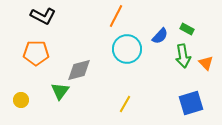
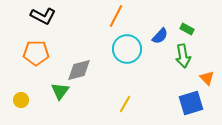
orange triangle: moved 1 px right, 15 px down
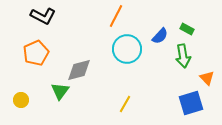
orange pentagon: rotated 25 degrees counterclockwise
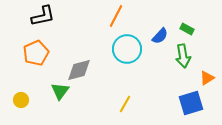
black L-shape: rotated 40 degrees counterclockwise
orange triangle: rotated 42 degrees clockwise
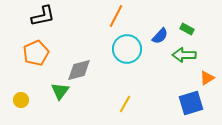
green arrow: moved 1 px right, 1 px up; rotated 100 degrees clockwise
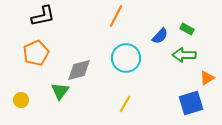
cyan circle: moved 1 px left, 9 px down
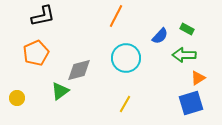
orange triangle: moved 9 px left
green triangle: rotated 18 degrees clockwise
yellow circle: moved 4 px left, 2 px up
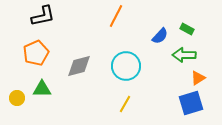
cyan circle: moved 8 px down
gray diamond: moved 4 px up
green triangle: moved 18 px left, 2 px up; rotated 36 degrees clockwise
